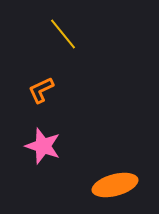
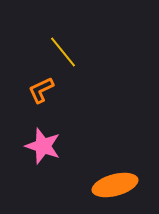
yellow line: moved 18 px down
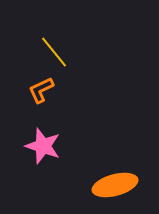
yellow line: moved 9 px left
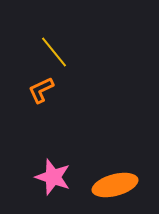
pink star: moved 10 px right, 31 px down
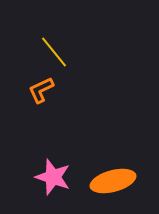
orange ellipse: moved 2 px left, 4 px up
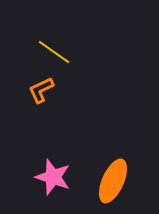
yellow line: rotated 16 degrees counterclockwise
orange ellipse: rotated 51 degrees counterclockwise
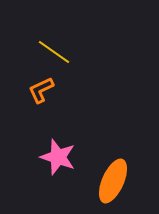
pink star: moved 5 px right, 20 px up
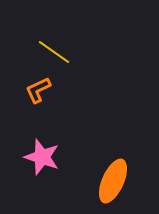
orange L-shape: moved 3 px left
pink star: moved 16 px left
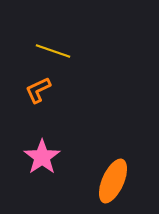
yellow line: moved 1 px left, 1 px up; rotated 16 degrees counterclockwise
pink star: rotated 18 degrees clockwise
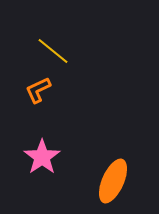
yellow line: rotated 20 degrees clockwise
